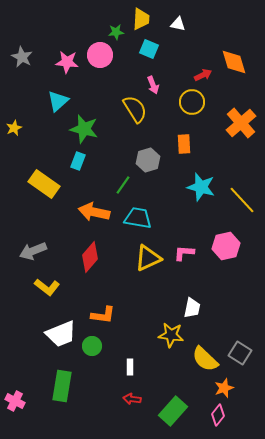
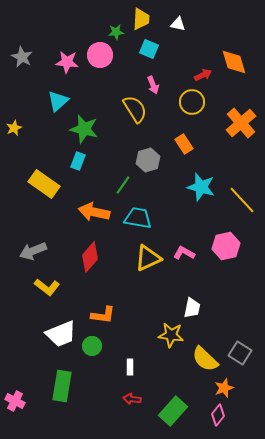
orange rectangle at (184, 144): rotated 30 degrees counterclockwise
pink L-shape at (184, 253): rotated 25 degrees clockwise
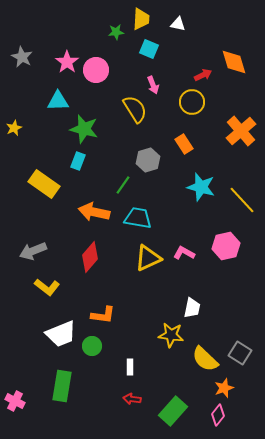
pink circle at (100, 55): moved 4 px left, 15 px down
pink star at (67, 62): rotated 30 degrees clockwise
cyan triangle at (58, 101): rotated 40 degrees clockwise
orange cross at (241, 123): moved 8 px down
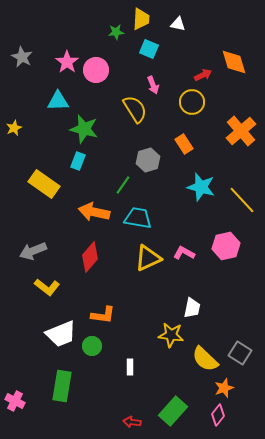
red arrow at (132, 399): moved 23 px down
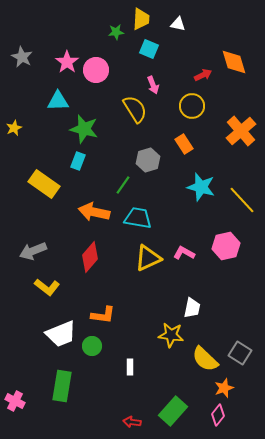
yellow circle at (192, 102): moved 4 px down
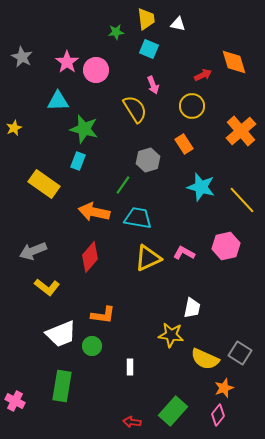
yellow trapezoid at (141, 19): moved 5 px right; rotated 10 degrees counterclockwise
yellow semicircle at (205, 359): rotated 20 degrees counterclockwise
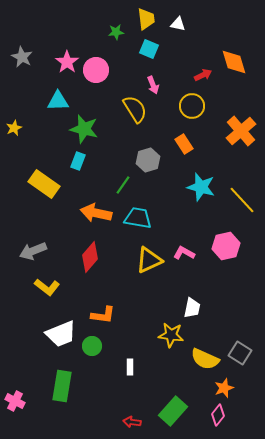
orange arrow at (94, 212): moved 2 px right, 1 px down
yellow triangle at (148, 258): moved 1 px right, 2 px down
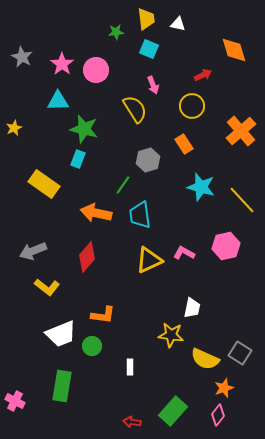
pink star at (67, 62): moved 5 px left, 2 px down
orange diamond at (234, 62): moved 12 px up
cyan rectangle at (78, 161): moved 2 px up
cyan trapezoid at (138, 218): moved 2 px right, 3 px up; rotated 108 degrees counterclockwise
red diamond at (90, 257): moved 3 px left
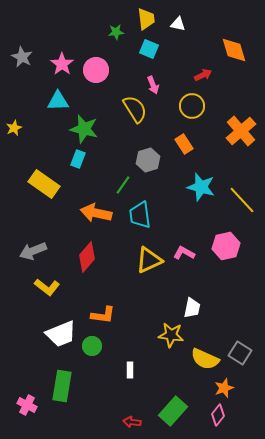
white rectangle at (130, 367): moved 3 px down
pink cross at (15, 401): moved 12 px right, 4 px down
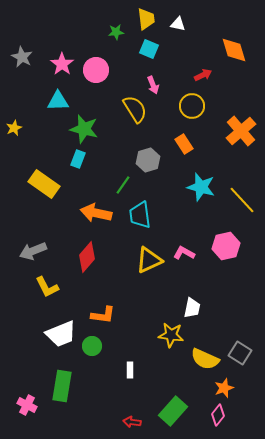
yellow L-shape at (47, 287): rotated 25 degrees clockwise
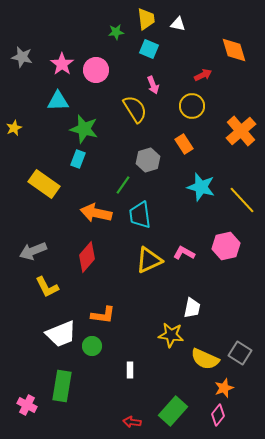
gray star at (22, 57): rotated 15 degrees counterclockwise
